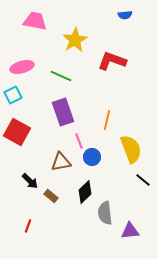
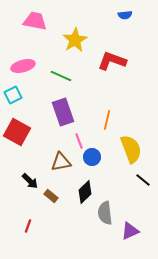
pink ellipse: moved 1 px right, 1 px up
purple triangle: rotated 18 degrees counterclockwise
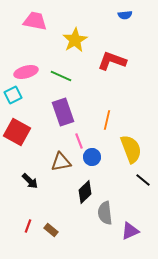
pink ellipse: moved 3 px right, 6 px down
brown rectangle: moved 34 px down
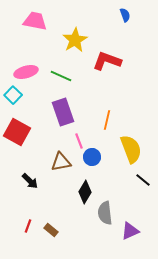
blue semicircle: rotated 104 degrees counterclockwise
red L-shape: moved 5 px left
cyan square: rotated 18 degrees counterclockwise
black diamond: rotated 15 degrees counterclockwise
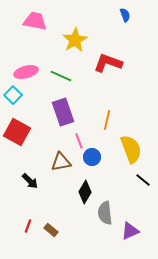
red L-shape: moved 1 px right, 2 px down
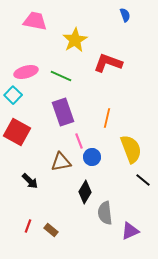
orange line: moved 2 px up
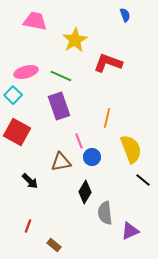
purple rectangle: moved 4 px left, 6 px up
brown rectangle: moved 3 px right, 15 px down
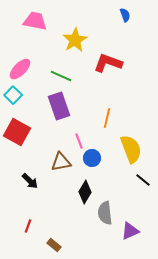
pink ellipse: moved 6 px left, 3 px up; rotated 30 degrees counterclockwise
blue circle: moved 1 px down
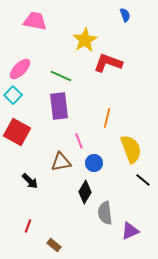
yellow star: moved 10 px right
purple rectangle: rotated 12 degrees clockwise
blue circle: moved 2 px right, 5 px down
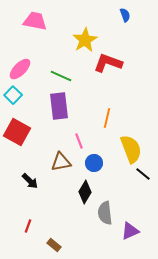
black line: moved 6 px up
